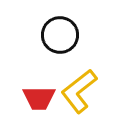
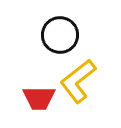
yellow L-shape: moved 1 px left, 10 px up
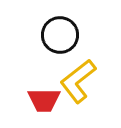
red trapezoid: moved 5 px right, 2 px down
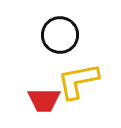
yellow L-shape: rotated 27 degrees clockwise
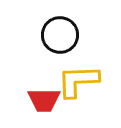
yellow L-shape: rotated 9 degrees clockwise
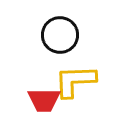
yellow L-shape: moved 3 px left
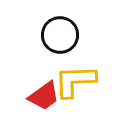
red trapezoid: moved 4 px up; rotated 36 degrees counterclockwise
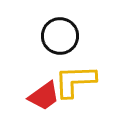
black circle: moved 1 px down
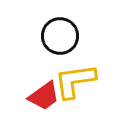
yellow L-shape: rotated 6 degrees counterclockwise
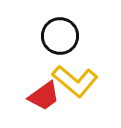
yellow L-shape: rotated 132 degrees counterclockwise
